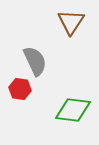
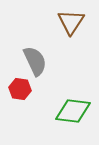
green diamond: moved 1 px down
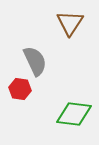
brown triangle: moved 1 px left, 1 px down
green diamond: moved 1 px right, 3 px down
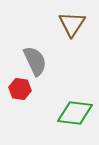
brown triangle: moved 2 px right, 1 px down
green diamond: moved 1 px right, 1 px up
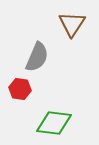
gray semicircle: moved 2 px right, 4 px up; rotated 48 degrees clockwise
green diamond: moved 21 px left, 10 px down
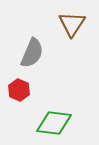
gray semicircle: moved 5 px left, 4 px up
red hexagon: moved 1 px left, 1 px down; rotated 15 degrees clockwise
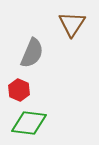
green diamond: moved 25 px left
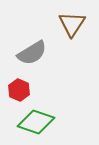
gray semicircle: rotated 36 degrees clockwise
green diamond: moved 7 px right, 1 px up; rotated 12 degrees clockwise
